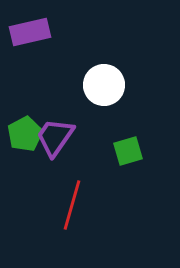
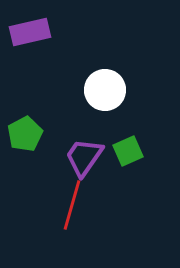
white circle: moved 1 px right, 5 px down
purple trapezoid: moved 29 px right, 20 px down
green square: rotated 8 degrees counterclockwise
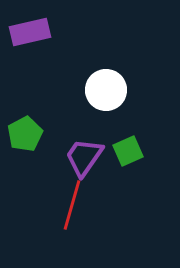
white circle: moved 1 px right
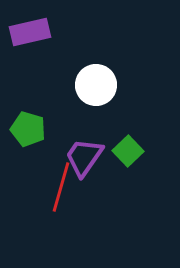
white circle: moved 10 px left, 5 px up
green pentagon: moved 3 px right, 5 px up; rotated 28 degrees counterclockwise
green square: rotated 20 degrees counterclockwise
red line: moved 11 px left, 18 px up
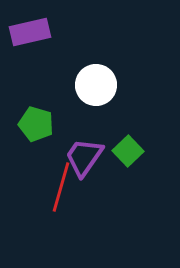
green pentagon: moved 8 px right, 5 px up
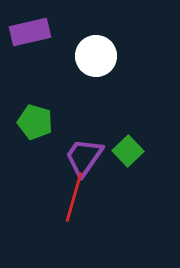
white circle: moved 29 px up
green pentagon: moved 1 px left, 2 px up
red line: moved 13 px right, 10 px down
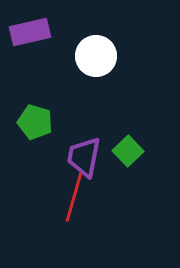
purple trapezoid: rotated 24 degrees counterclockwise
